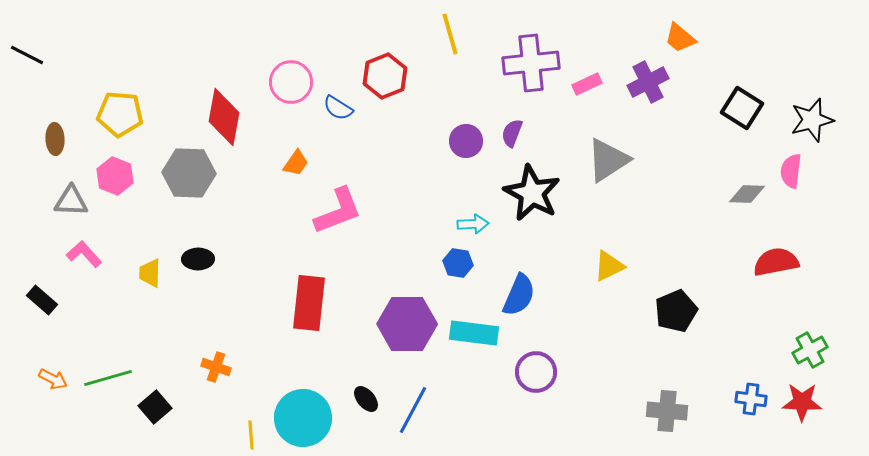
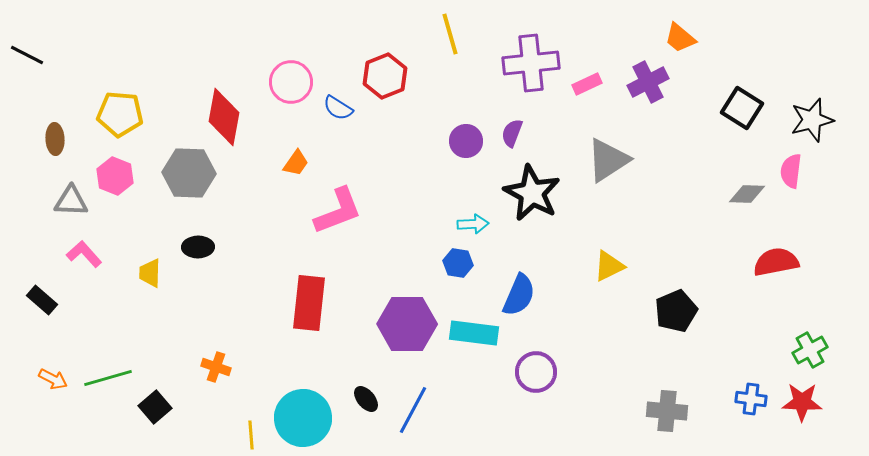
black ellipse at (198, 259): moved 12 px up
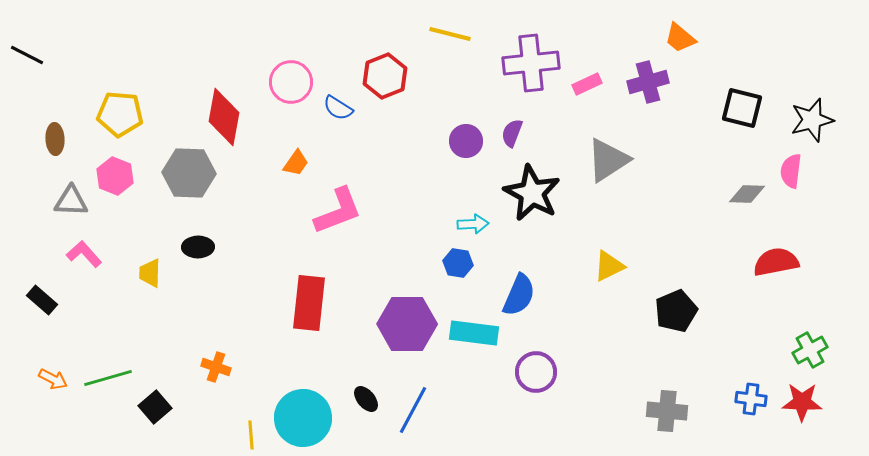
yellow line at (450, 34): rotated 60 degrees counterclockwise
purple cross at (648, 82): rotated 12 degrees clockwise
black square at (742, 108): rotated 18 degrees counterclockwise
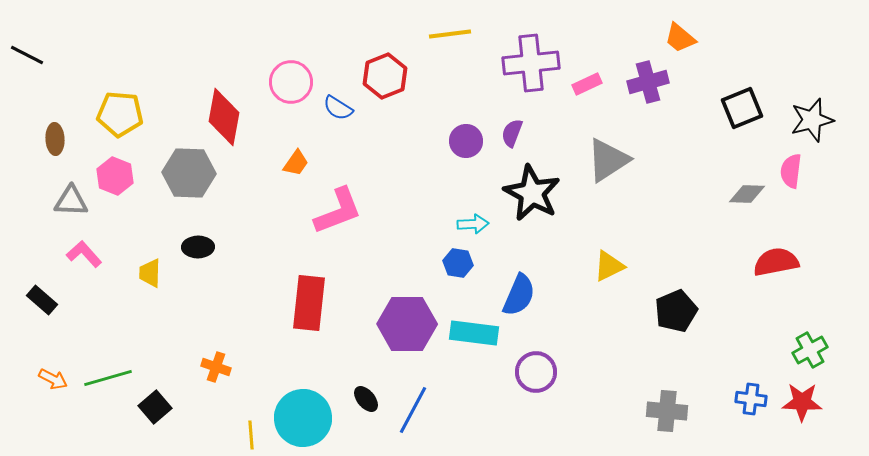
yellow line at (450, 34): rotated 21 degrees counterclockwise
black square at (742, 108): rotated 36 degrees counterclockwise
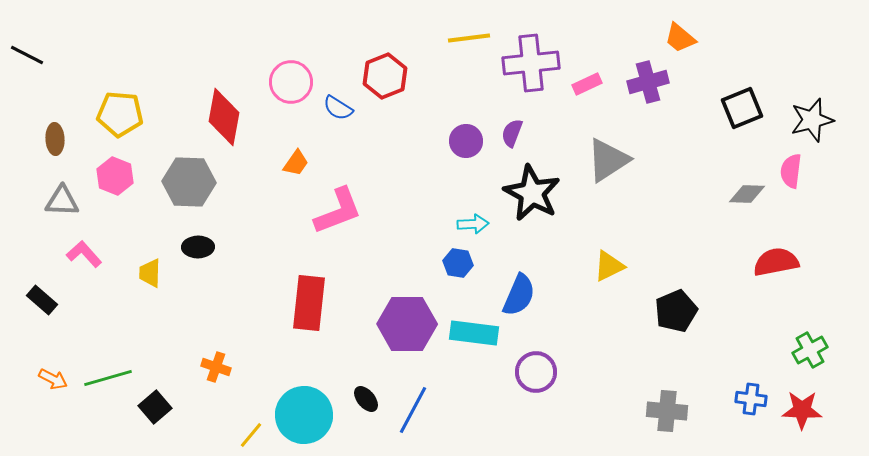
yellow line at (450, 34): moved 19 px right, 4 px down
gray hexagon at (189, 173): moved 9 px down
gray triangle at (71, 201): moved 9 px left
red star at (802, 402): moved 8 px down
cyan circle at (303, 418): moved 1 px right, 3 px up
yellow line at (251, 435): rotated 44 degrees clockwise
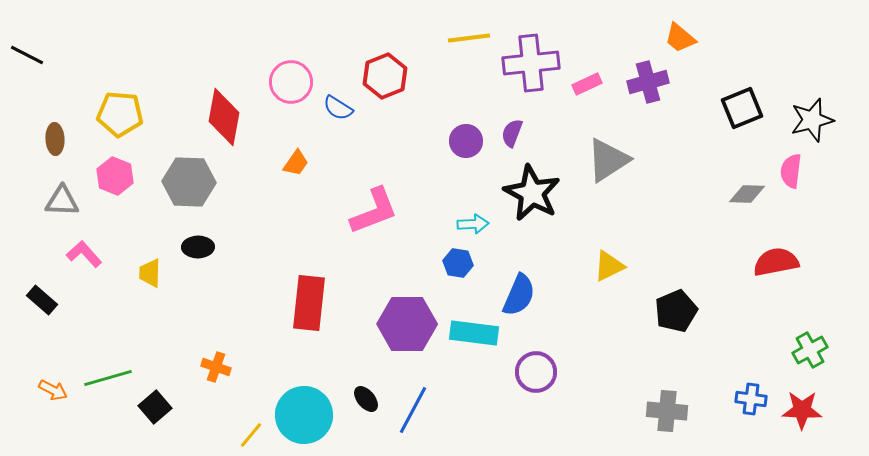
pink L-shape at (338, 211): moved 36 px right
orange arrow at (53, 379): moved 11 px down
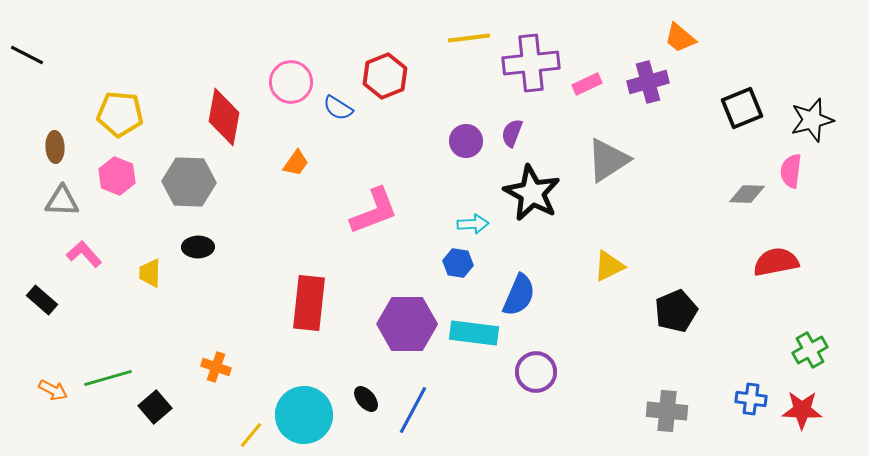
brown ellipse at (55, 139): moved 8 px down
pink hexagon at (115, 176): moved 2 px right
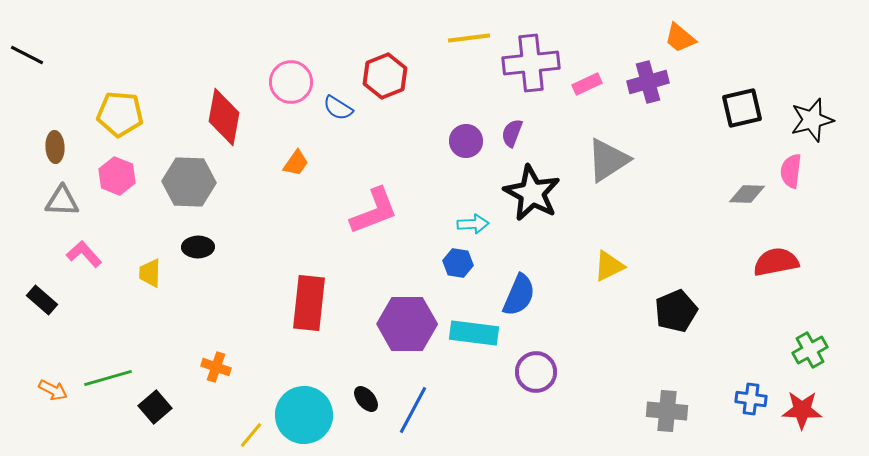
black square at (742, 108): rotated 9 degrees clockwise
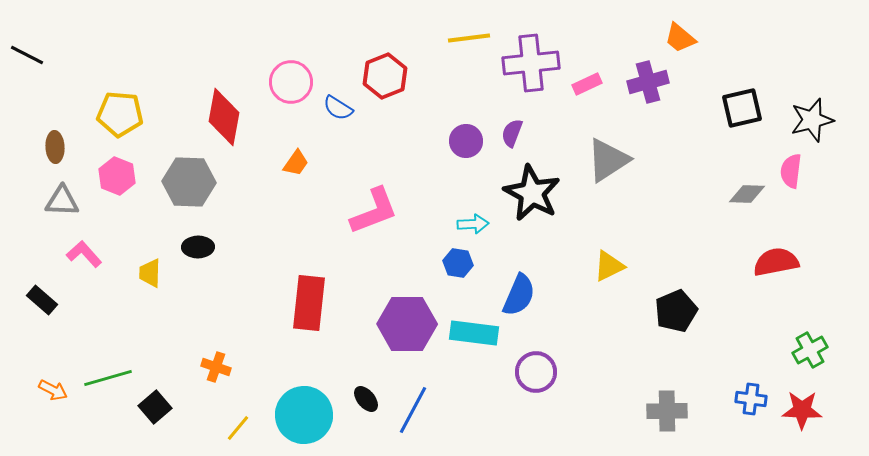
gray cross at (667, 411): rotated 6 degrees counterclockwise
yellow line at (251, 435): moved 13 px left, 7 px up
